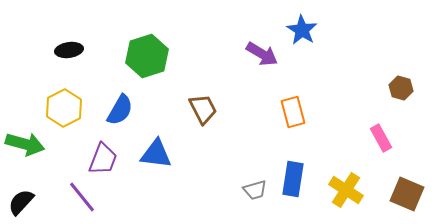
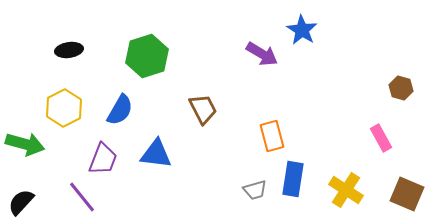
orange rectangle: moved 21 px left, 24 px down
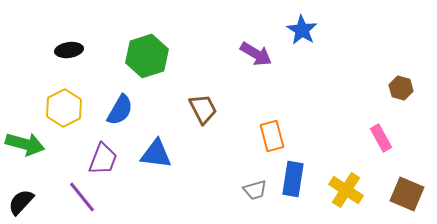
purple arrow: moved 6 px left
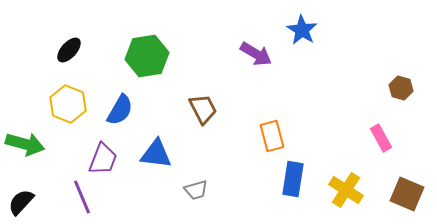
black ellipse: rotated 40 degrees counterclockwise
green hexagon: rotated 9 degrees clockwise
yellow hexagon: moved 4 px right, 4 px up; rotated 12 degrees counterclockwise
gray trapezoid: moved 59 px left
purple line: rotated 16 degrees clockwise
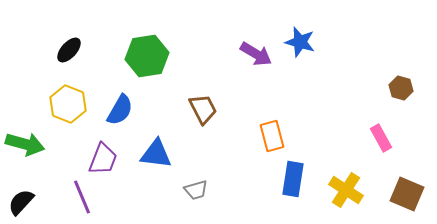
blue star: moved 2 px left, 12 px down; rotated 16 degrees counterclockwise
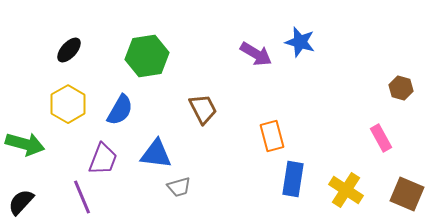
yellow hexagon: rotated 9 degrees clockwise
gray trapezoid: moved 17 px left, 3 px up
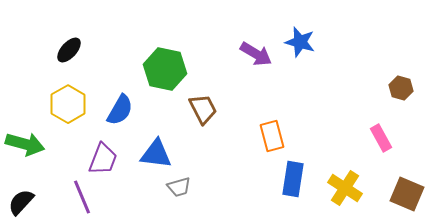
green hexagon: moved 18 px right, 13 px down; rotated 21 degrees clockwise
yellow cross: moved 1 px left, 2 px up
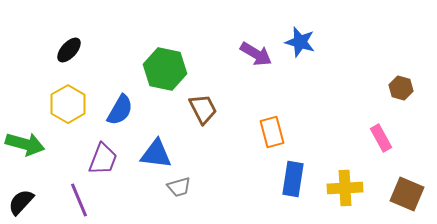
orange rectangle: moved 4 px up
yellow cross: rotated 36 degrees counterclockwise
purple line: moved 3 px left, 3 px down
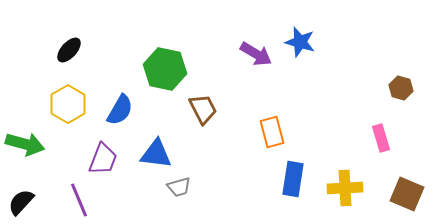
pink rectangle: rotated 12 degrees clockwise
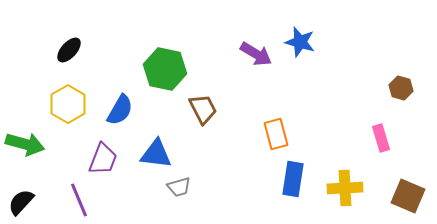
orange rectangle: moved 4 px right, 2 px down
brown square: moved 1 px right, 2 px down
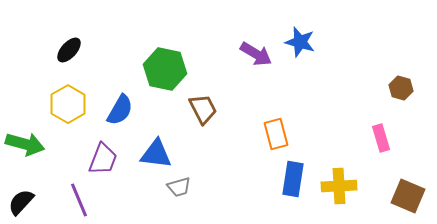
yellow cross: moved 6 px left, 2 px up
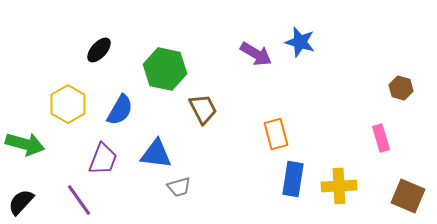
black ellipse: moved 30 px right
purple line: rotated 12 degrees counterclockwise
